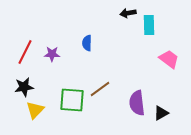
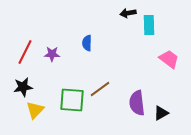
black star: moved 1 px left
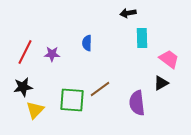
cyan rectangle: moved 7 px left, 13 px down
black triangle: moved 30 px up
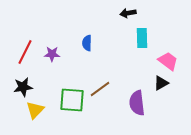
pink trapezoid: moved 1 px left, 2 px down
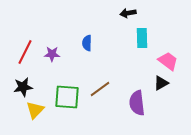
green square: moved 5 px left, 3 px up
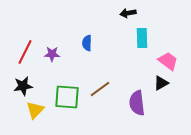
black star: moved 1 px up
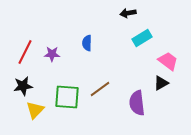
cyan rectangle: rotated 60 degrees clockwise
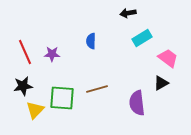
blue semicircle: moved 4 px right, 2 px up
red line: rotated 50 degrees counterclockwise
pink trapezoid: moved 3 px up
brown line: moved 3 px left; rotated 20 degrees clockwise
green square: moved 5 px left, 1 px down
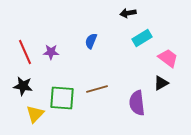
blue semicircle: rotated 21 degrees clockwise
purple star: moved 1 px left, 2 px up
black star: rotated 18 degrees clockwise
yellow triangle: moved 4 px down
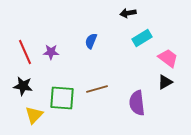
black triangle: moved 4 px right, 1 px up
yellow triangle: moved 1 px left, 1 px down
